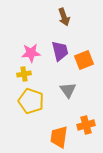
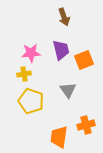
purple trapezoid: moved 1 px right, 1 px up
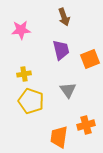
pink star: moved 10 px left, 23 px up
orange square: moved 6 px right, 1 px up
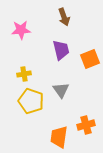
gray triangle: moved 7 px left
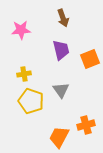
brown arrow: moved 1 px left, 1 px down
orange trapezoid: rotated 20 degrees clockwise
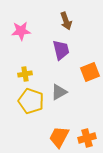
brown arrow: moved 3 px right, 3 px down
pink star: moved 1 px down
orange square: moved 13 px down
yellow cross: moved 1 px right
gray triangle: moved 2 px left, 2 px down; rotated 36 degrees clockwise
orange cross: moved 1 px right, 13 px down
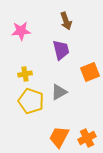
orange cross: rotated 12 degrees counterclockwise
